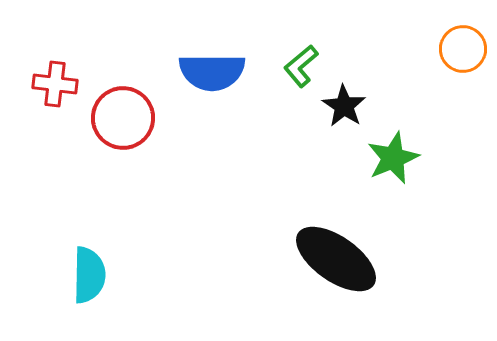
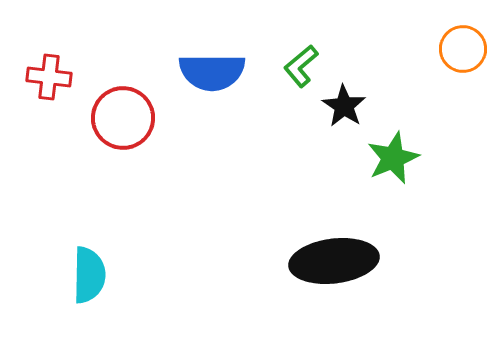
red cross: moved 6 px left, 7 px up
black ellipse: moved 2 px left, 2 px down; rotated 42 degrees counterclockwise
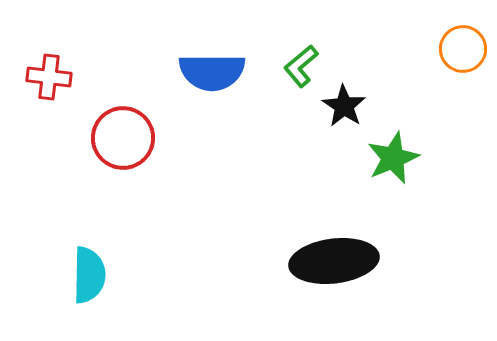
red circle: moved 20 px down
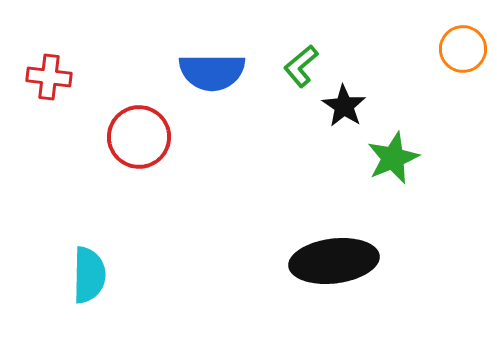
red circle: moved 16 px right, 1 px up
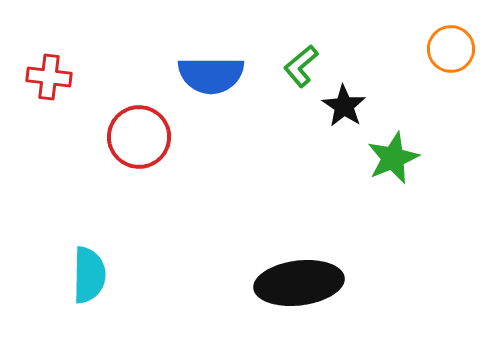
orange circle: moved 12 px left
blue semicircle: moved 1 px left, 3 px down
black ellipse: moved 35 px left, 22 px down
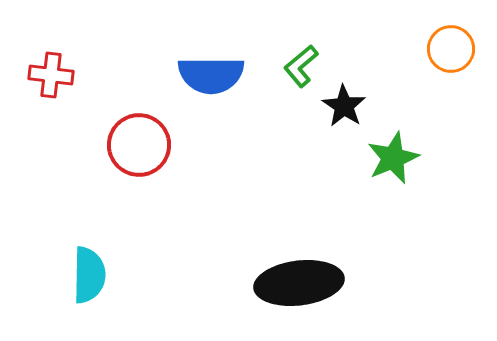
red cross: moved 2 px right, 2 px up
red circle: moved 8 px down
